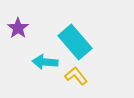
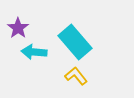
cyan arrow: moved 11 px left, 10 px up
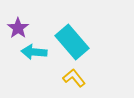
cyan rectangle: moved 3 px left
yellow L-shape: moved 2 px left, 2 px down
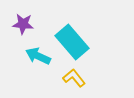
purple star: moved 5 px right, 4 px up; rotated 30 degrees counterclockwise
cyan arrow: moved 4 px right, 4 px down; rotated 20 degrees clockwise
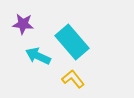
yellow L-shape: moved 1 px left, 1 px down
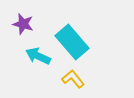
purple star: rotated 10 degrees clockwise
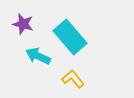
cyan rectangle: moved 2 px left, 5 px up
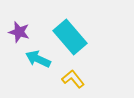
purple star: moved 4 px left, 8 px down
cyan arrow: moved 3 px down
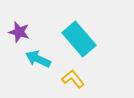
cyan rectangle: moved 9 px right, 2 px down
